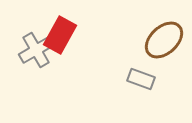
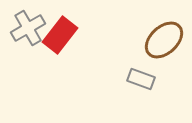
red rectangle: rotated 9 degrees clockwise
gray cross: moved 8 px left, 22 px up
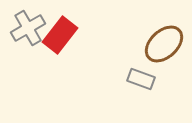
brown ellipse: moved 4 px down
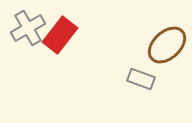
brown ellipse: moved 3 px right, 1 px down
